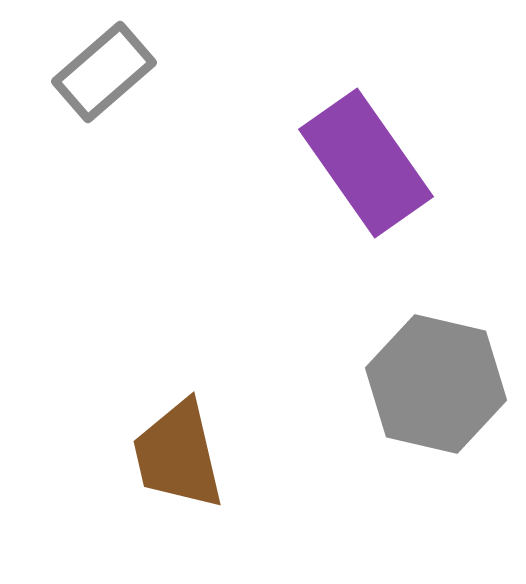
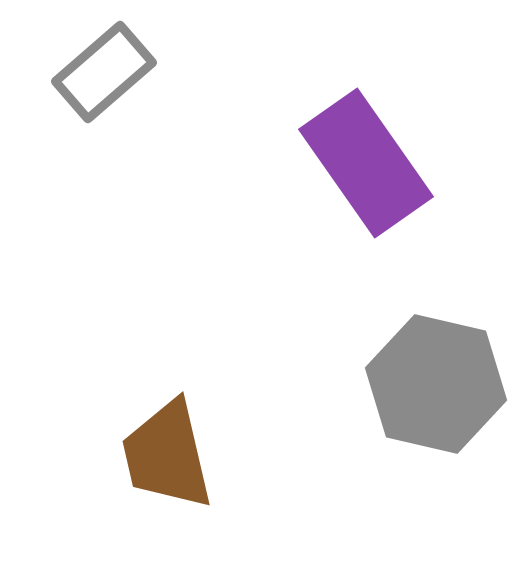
brown trapezoid: moved 11 px left
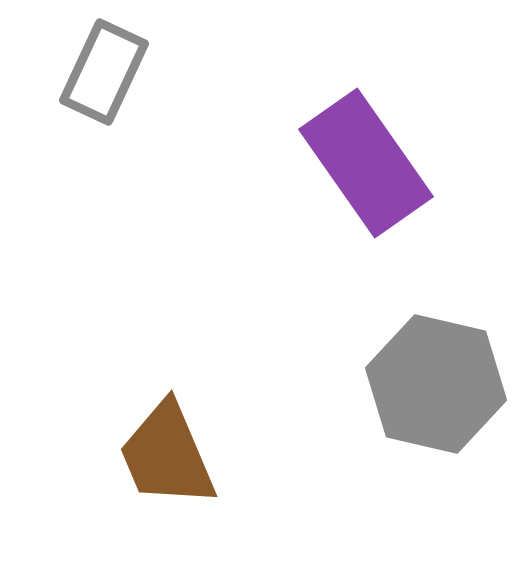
gray rectangle: rotated 24 degrees counterclockwise
brown trapezoid: rotated 10 degrees counterclockwise
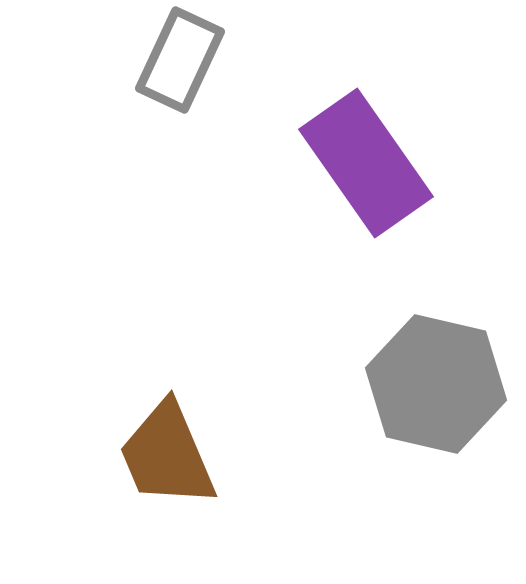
gray rectangle: moved 76 px right, 12 px up
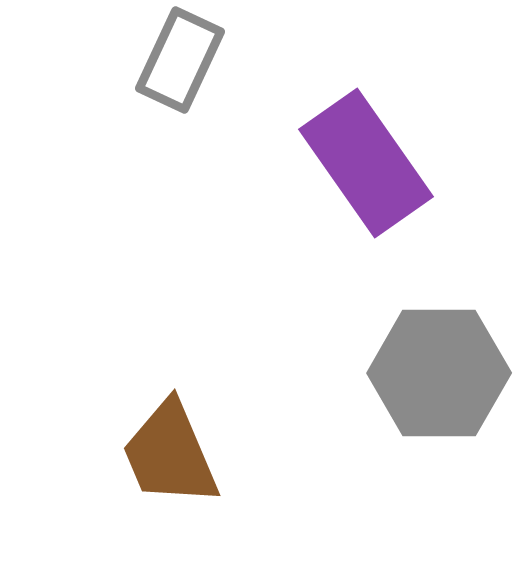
gray hexagon: moved 3 px right, 11 px up; rotated 13 degrees counterclockwise
brown trapezoid: moved 3 px right, 1 px up
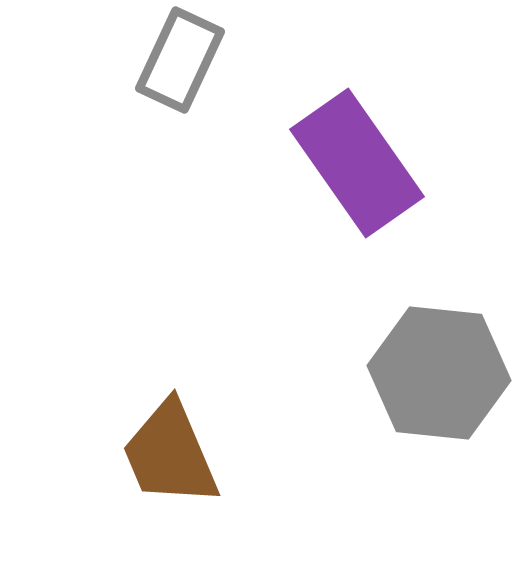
purple rectangle: moved 9 px left
gray hexagon: rotated 6 degrees clockwise
